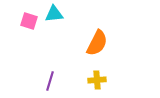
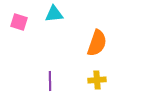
pink square: moved 10 px left, 1 px down
orange semicircle: rotated 8 degrees counterclockwise
purple line: rotated 18 degrees counterclockwise
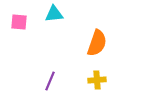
pink square: rotated 12 degrees counterclockwise
purple line: rotated 24 degrees clockwise
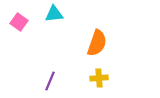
pink square: rotated 30 degrees clockwise
yellow cross: moved 2 px right, 2 px up
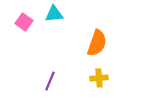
pink square: moved 5 px right
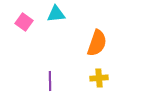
cyan triangle: moved 2 px right
purple line: rotated 24 degrees counterclockwise
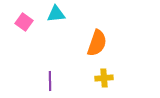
yellow cross: moved 5 px right
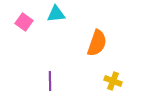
yellow cross: moved 9 px right, 3 px down; rotated 24 degrees clockwise
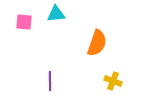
pink square: rotated 30 degrees counterclockwise
